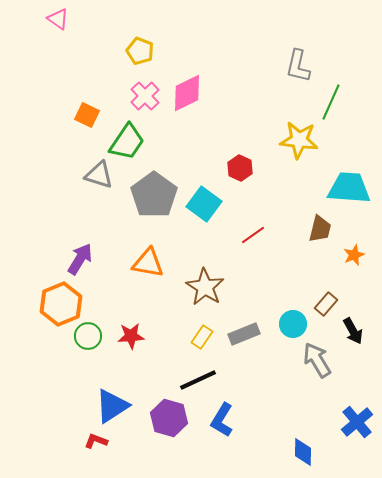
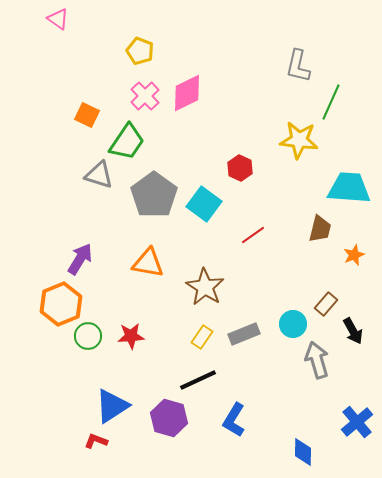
gray arrow: rotated 15 degrees clockwise
blue L-shape: moved 12 px right
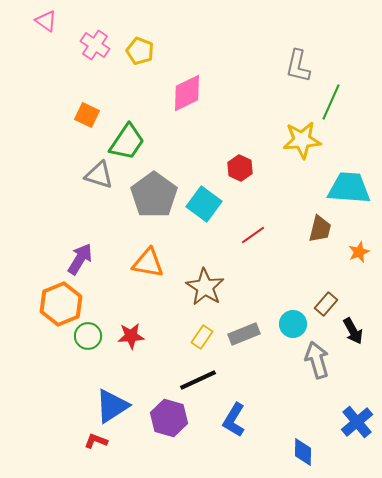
pink triangle: moved 12 px left, 2 px down
pink cross: moved 50 px left, 51 px up; rotated 12 degrees counterclockwise
yellow star: moved 3 px right; rotated 12 degrees counterclockwise
orange star: moved 5 px right, 3 px up
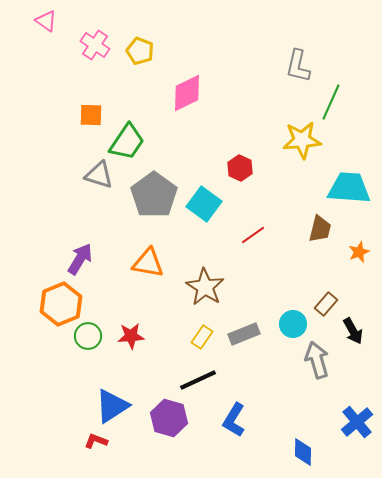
orange square: moved 4 px right; rotated 25 degrees counterclockwise
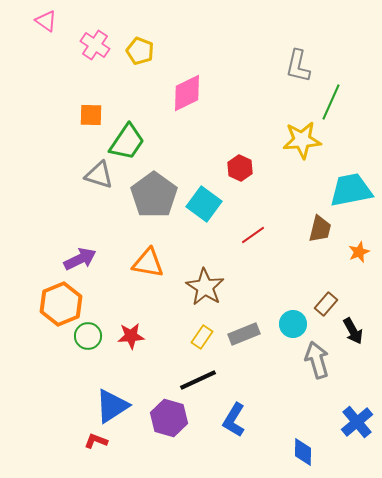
cyan trapezoid: moved 2 px right, 2 px down; rotated 15 degrees counterclockwise
purple arrow: rotated 32 degrees clockwise
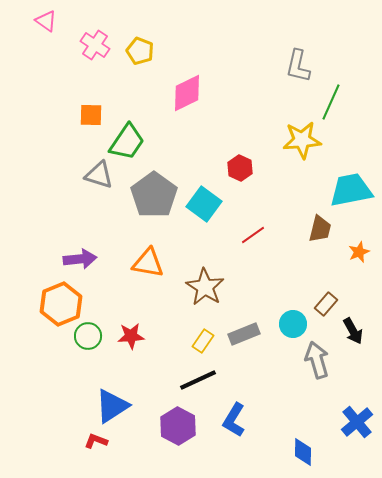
purple arrow: rotated 20 degrees clockwise
yellow rectangle: moved 1 px right, 4 px down
purple hexagon: moved 9 px right, 8 px down; rotated 12 degrees clockwise
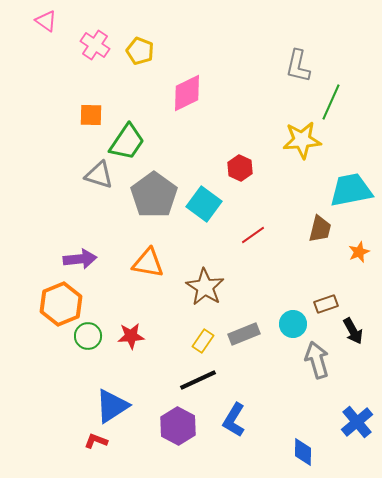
brown rectangle: rotated 30 degrees clockwise
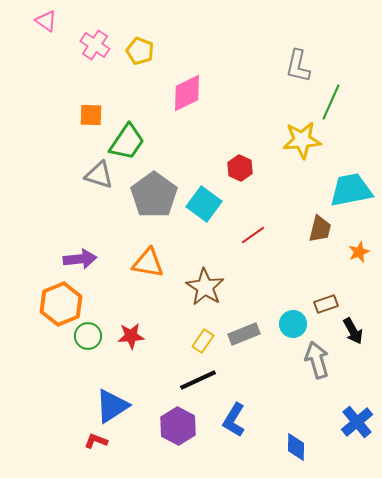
blue diamond: moved 7 px left, 5 px up
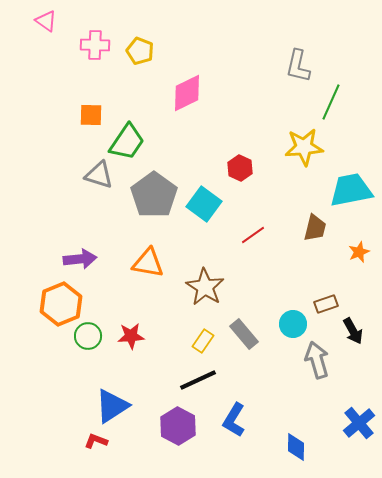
pink cross: rotated 32 degrees counterclockwise
yellow star: moved 2 px right, 7 px down
brown trapezoid: moved 5 px left, 1 px up
gray rectangle: rotated 72 degrees clockwise
blue cross: moved 2 px right, 1 px down
